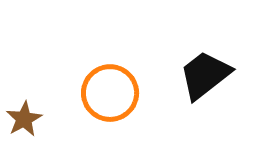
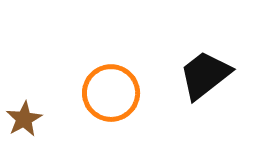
orange circle: moved 1 px right
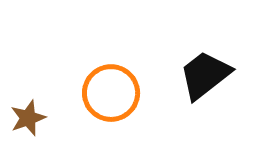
brown star: moved 4 px right, 1 px up; rotated 9 degrees clockwise
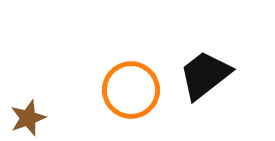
orange circle: moved 20 px right, 3 px up
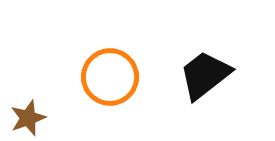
orange circle: moved 21 px left, 13 px up
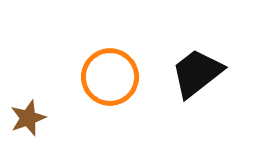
black trapezoid: moved 8 px left, 2 px up
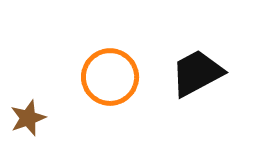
black trapezoid: rotated 10 degrees clockwise
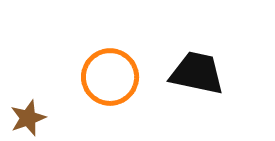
black trapezoid: rotated 40 degrees clockwise
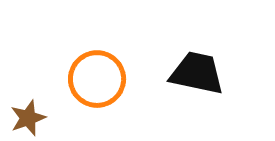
orange circle: moved 13 px left, 2 px down
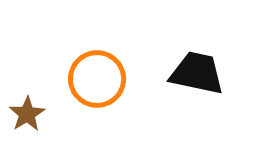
brown star: moved 1 px left, 4 px up; rotated 12 degrees counterclockwise
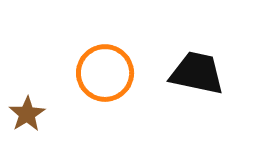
orange circle: moved 8 px right, 6 px up
